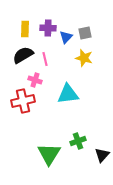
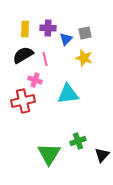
blue triangle: moved 2 px down
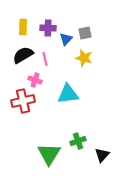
yellow rectangle: moved 2 px left, 2 px up
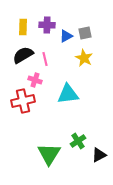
purple cross: moved 1 px left, 3 px up
blue triangle: moved 3 px up; rotated 16 degrees clockwise
yellow star: rotated 12 degrees clockwise
green cross: rotated 14 degrees counterclockwise
black triangle: moved 3 px left; rotated 21 degrees clockwise
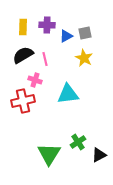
green cross: moved 1 px down
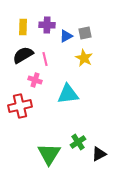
red cross: moved 3 px left, 5 px down
black triangle: moved 1 px up
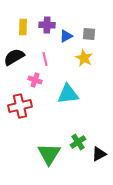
gray square: moved 4 px right, 1 px down; rotated 16 degrees clockwise
black semicircle: moved 9 px left, 2 px down
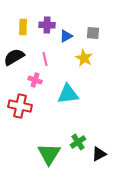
gray square: moved 4 px right, 1 px up
red cross: rotated 25 degrees clockwise
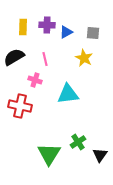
blue triangle: moved 4 px up
black triangle: moved 1 px right, 1 px down; rotated 28 degrees counterclockwise
